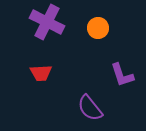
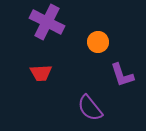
orange circle: moved 14 px down
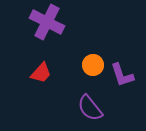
orange circle: moved 5 px left, 23 px down
red trapezoid: rotated 45 degrees counterclockwise
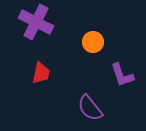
purple cross: moved 11 px left
orange circle: moved 23 px up
red trapezoid: rotated 30 degrees counterclockwise
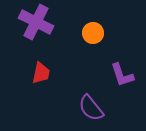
orange circle: moved 9 px up
purple semicircle: moved 1 px right
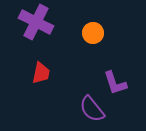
purple L-shape: moved 7 px left, 8 px down
purple semicircle: moved 1 px right, 1 px down
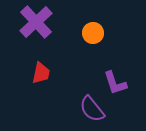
purple cross: rotated 20 degrees clockwise
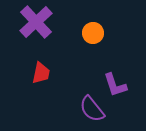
purple L-shape: moved 2 px down
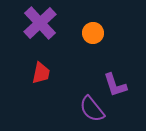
purple cross: moved 4 px right, 1 px down
